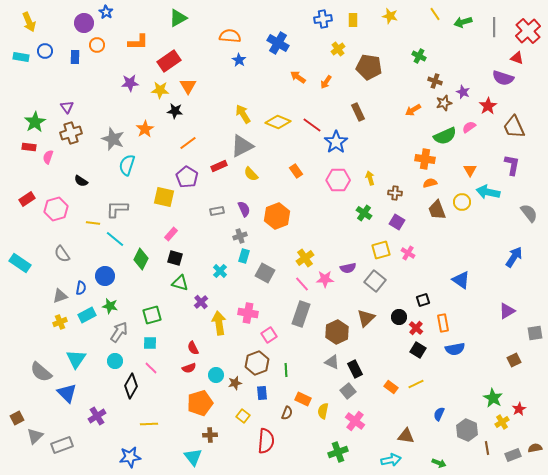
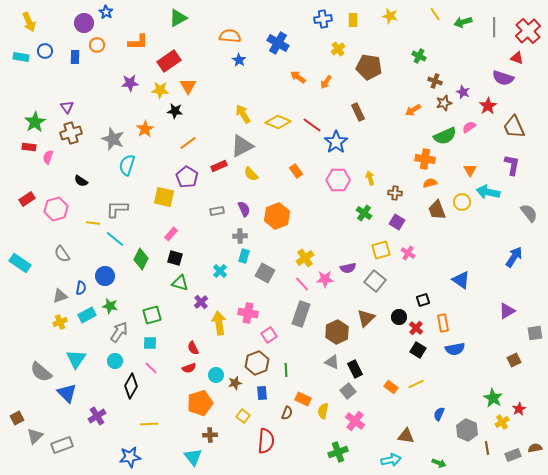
gray cross at (240, 236): rotated 16 degrees clockwise
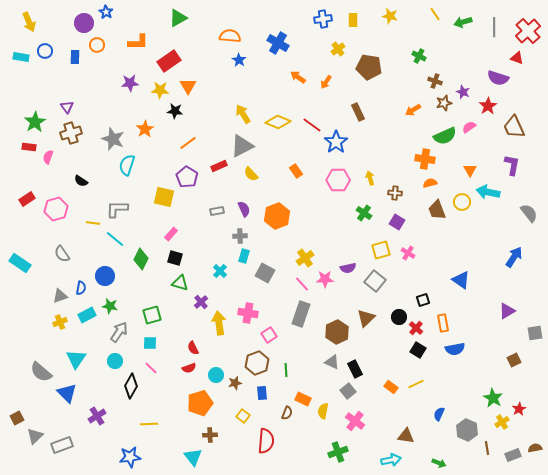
purple semicircle at (503, 78): moved 5 px left
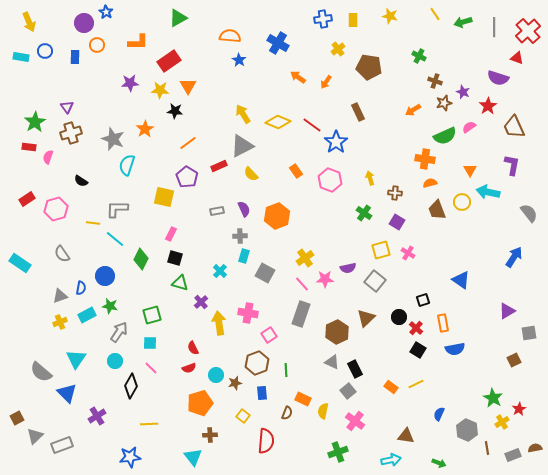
pink hexagon at (338, 180): moved 8 px left; rotated 20 degrees clockwise
pink rectangle at (171, 234): rotated 16 degrees counterclockwise
gray square at (535, 333): moved 6 px left
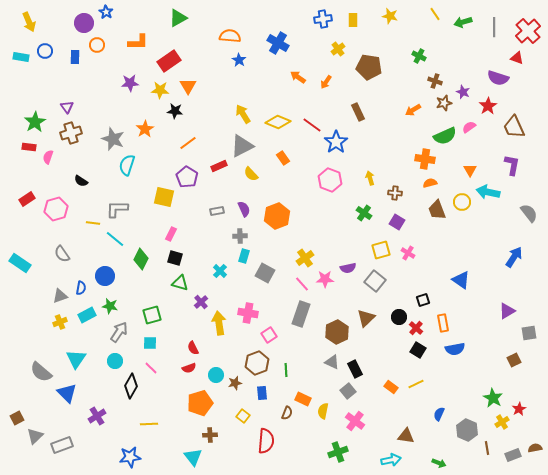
orange rectangle at (296, 171): moved 13 px left, 13 px up
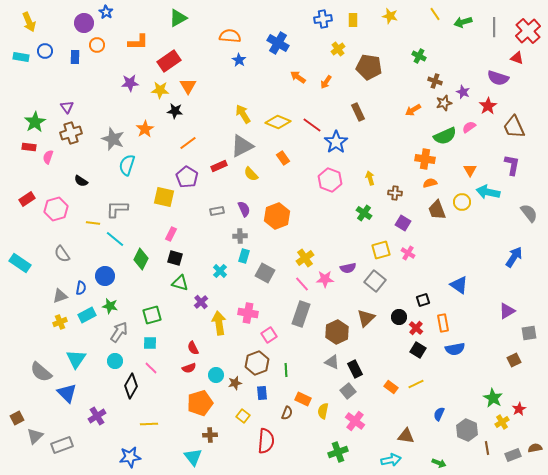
purple square at (397, 222): moved 6 px right, 1 px down
blue triangle at (461, 280): moved 2 px left, 5 px down
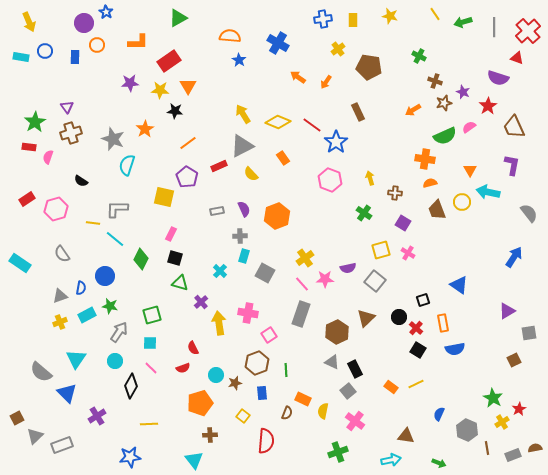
red semicircle at (189, 368): moved 6 px left
cyan triangle at (193, 457): moved 1 px right, 3 px down
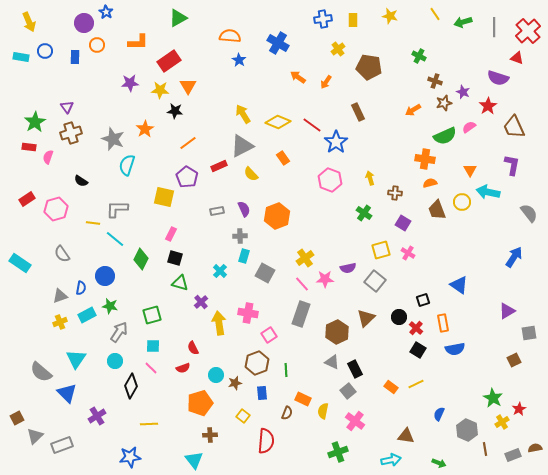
cyan square at (150, 343): moved 3 px right, 3 px down
brown line at (487, 448): moved 2 px left, 1 px down
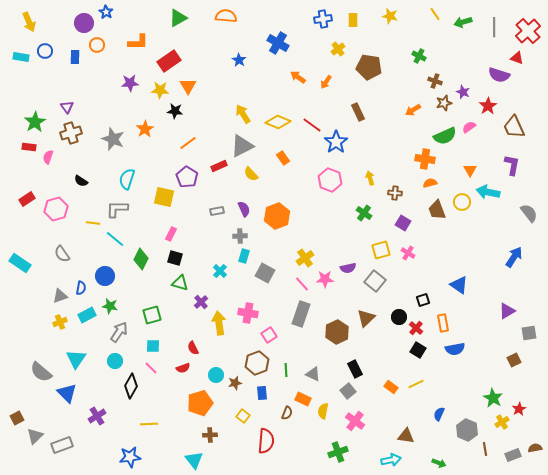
orange semicircle at (230, 36): moved 4 px left, 20 px up
purple semicircle at (498, 78): moved 1 px right, 3 px up
cyan semicircle at (127, 165): moved 14 px down
gray triangle at (332, 362): moved 19 px left, 12 px down
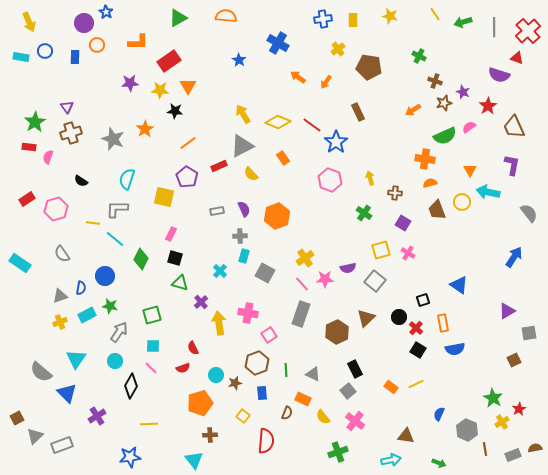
yellow semicircle at (323, 411): moved 6 px down; rotated 49 degrees counterclockwise
